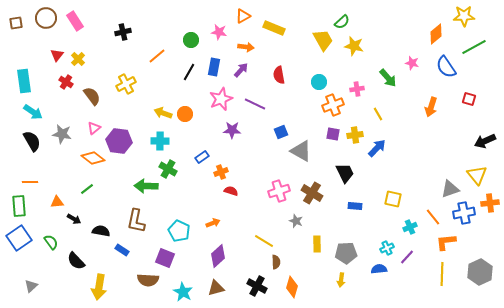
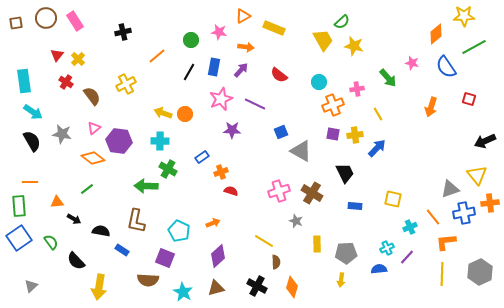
red semicircle at (279, 75): rotated 42 degrees counterclockwise
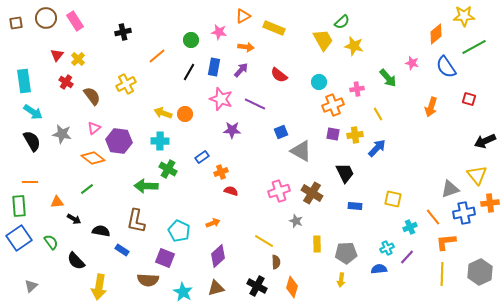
pink star at (221, 99): rotated 30 degrees counterclockwise
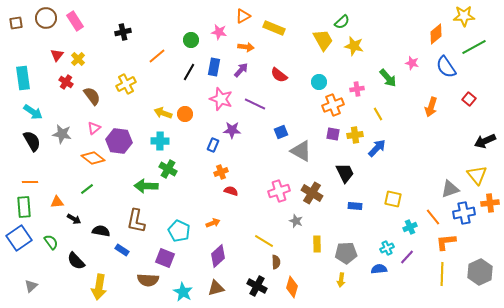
cyan rectangle at (24, 81): moved 1 px left, 3 px up
red square at (469, 99): rotated 24 degrees clockwise
blue rectangle at (202, 157): moved 11 px right, 12 px up; rotated 32 degrees counterclockwise
green rectangle at (19, 206): moved 5 px right, 1 px down
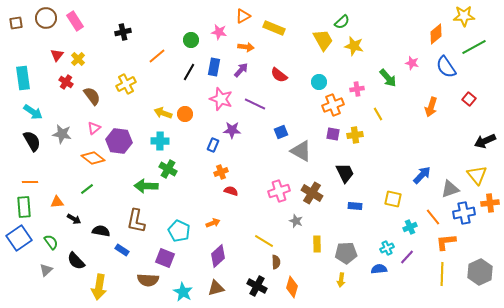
blue arrow at (377, 148): moved 45 px right, 27 px down
gray triangle at (31, 286): moved 15 px right, 16 px up
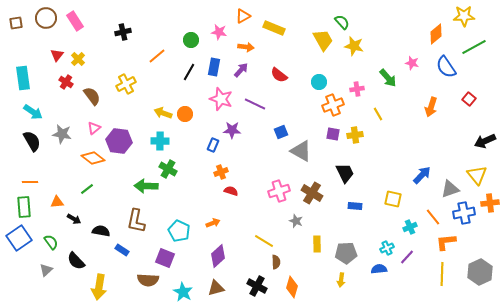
green semicircle at (342, 22): rotated 91 degrees counterclockwise
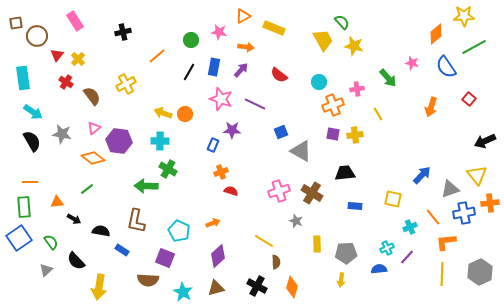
brown circle at (46, 18): moved 9 px left, 18 px down
black trapezoid at (345, 173): rotated 70 degrees counterclockwise
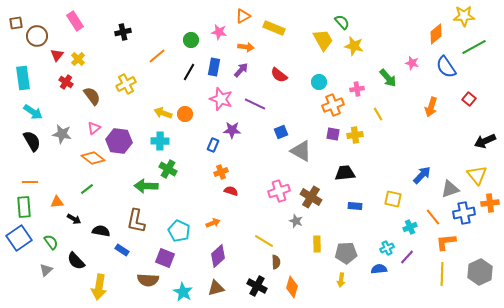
brown cross at (312, 193): moved 1 px left, 4 px down
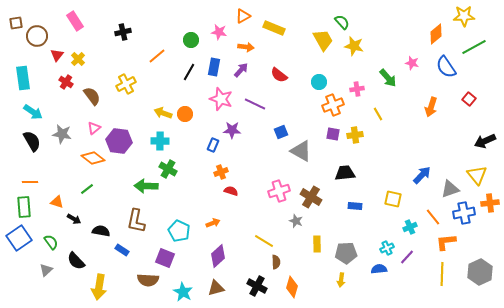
orange triangle at (57, 202): rotated 24 degrees clockwise
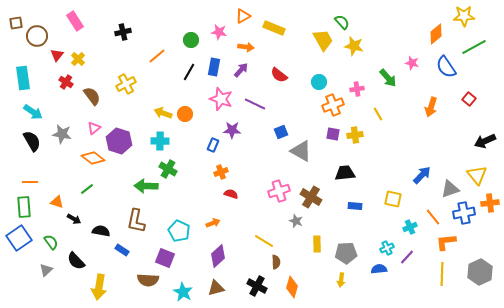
purple hexagon at (119, 141): rotated 10 degrees clockwise
red semicircle at (231, 191): moved 3 px down
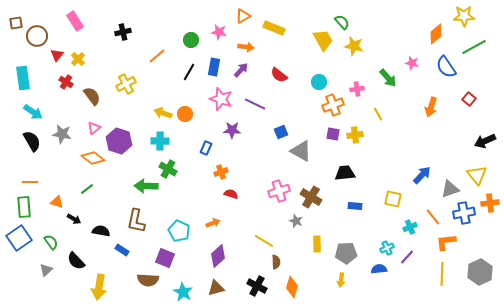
blue rectangle at (213, 145): moved 7 px left, 3 px down
